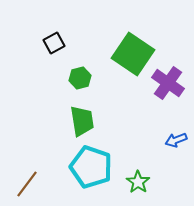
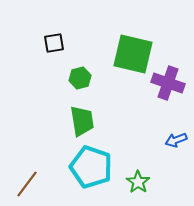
black square: rotated 20 degrees clockwise
green square: rotated 21 degrees counterclockwise
purple cross: rotated 16 degrees counterclockwise
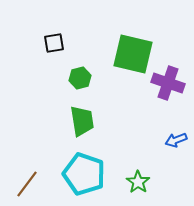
cyan pentagon: moved 7 px left, 7 px down
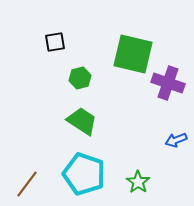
black square: moved 1 px right, 1 px up
green trapezoid: rotated 48 degrees counterclockwise
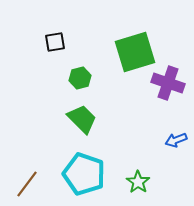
green square: moved 2 px right, 2 px up; rotated 30 degrees counterclockwise
green trapezoid: moved 2 px up; rotated 12 degrees clockwise
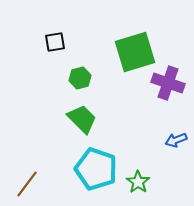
cyan pentagon: moved 12 px right, 5 px up
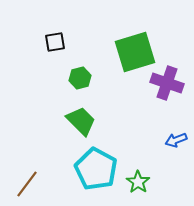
purple cross: moved 1 px left
green trapezoid: moved 1 px left, 2 px down
cyan pentagon: rotated 9 degrees clockwise
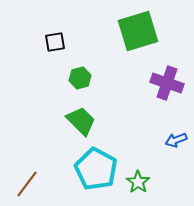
green square: moved 3 px right, 21 px up
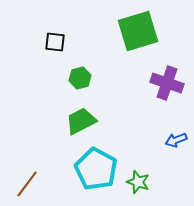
black square: rotated 15 degrees clockwise
green trapezoid: rotated 72 degrees counterclockwise
green star: rotated 15 degrees counterclockwise
